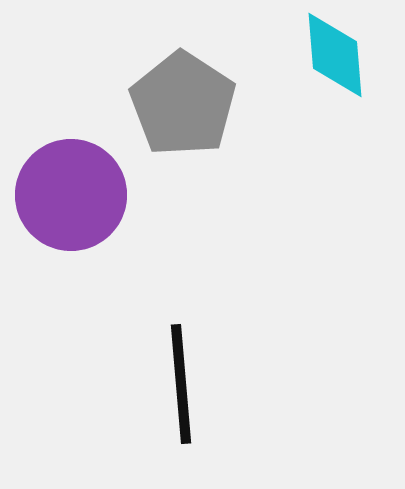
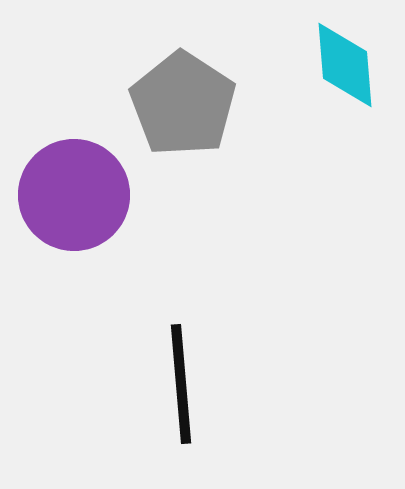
cyan diamond: moved 10 px right, 10 px down
purple circle: moved 3 px right
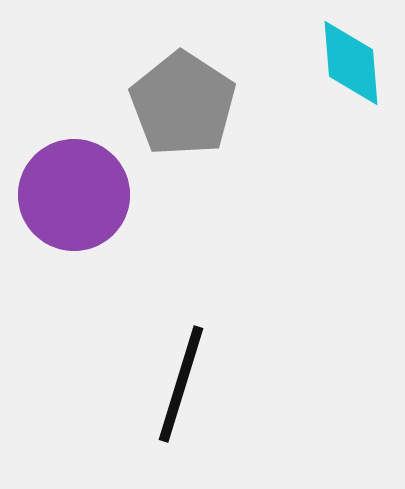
cyan diamond: moved 6 px right, 2 px up
black line: rotated 22 degrees clockwise
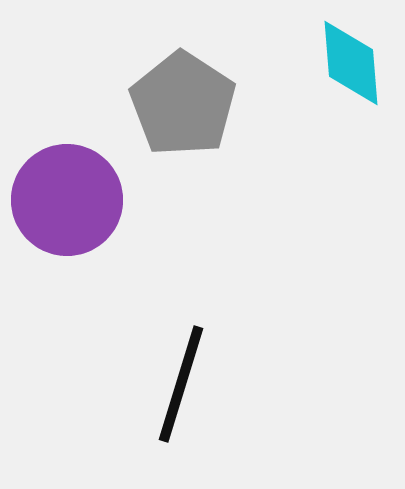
purple circle: moved 7 px left, 5 px down
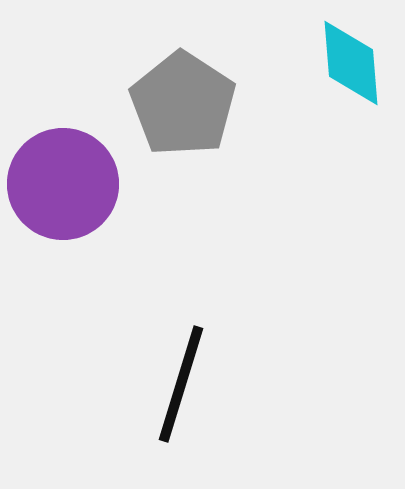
purple circle: moved 4 px left, 16 px up
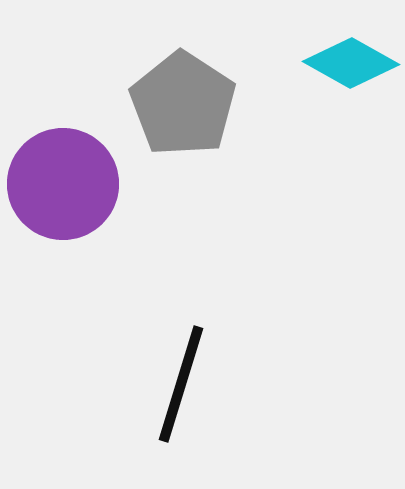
cyan diamond: rotated 56 degrees counterclockwise
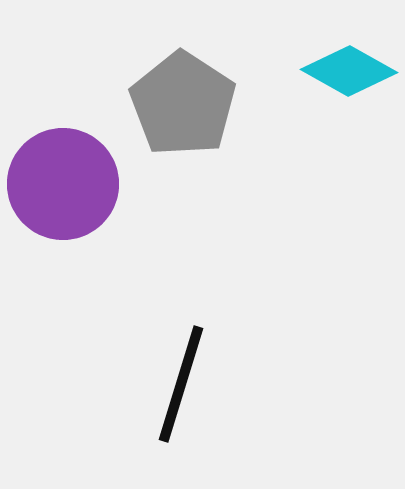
cyan diamond: moved 2 px left, 8 px down
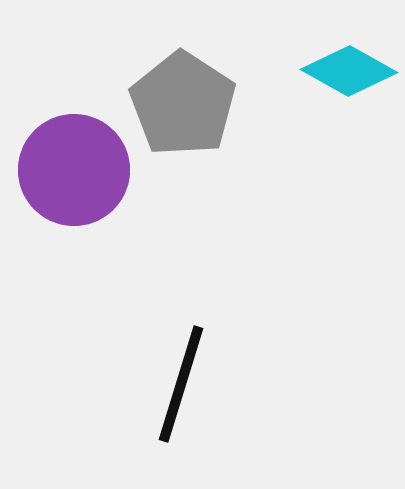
purple circle: moved 11 px right, 14 px up
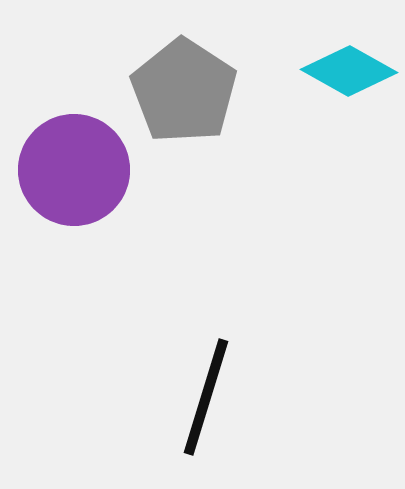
gray pentagon: moved 1 px right, 13 px up
black line: moved 25 px right, 13 px down
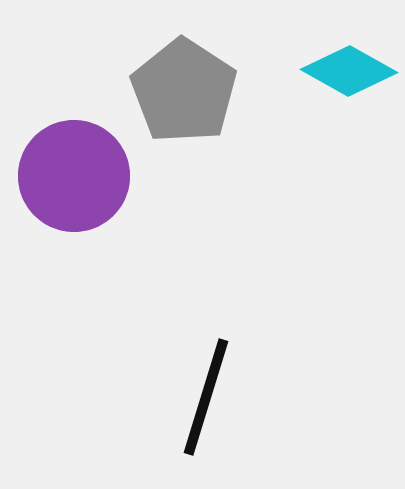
purple circle: moved 6 px down
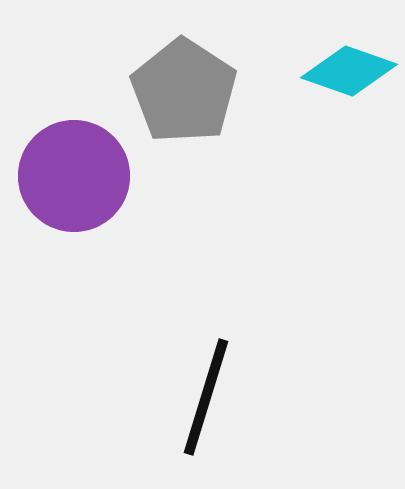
cyan diamond: rotated 10 degrees counterclockwise
